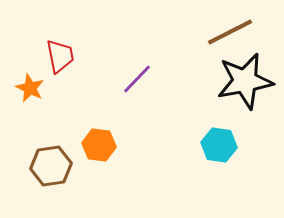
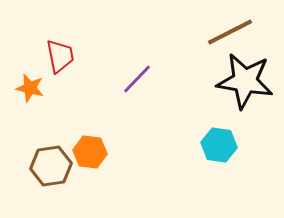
black star: rotated 20 degrees clockwise
orange star: rotated 12 degrees counterclockwise
orange hexagon: moved 9 px left, 7 px down
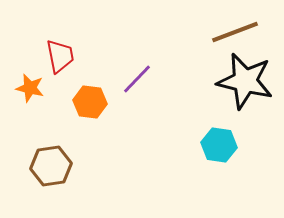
brown line: moved 5 px right; rotated 6 degrees clockwise
black star: rotated 4 degrees clockwise
orange hexagon: moved 50 px up
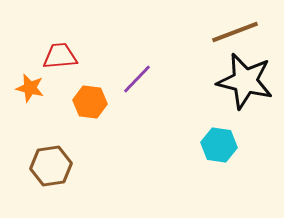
red trapezoid: rotated 84 degrees counterclockwise
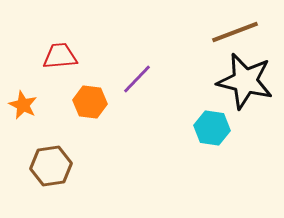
orange star: moved 7 px left, 17 px down; rotated 12 degrees clockwise
cyan hexagon: moved 7 px left, 17 px up
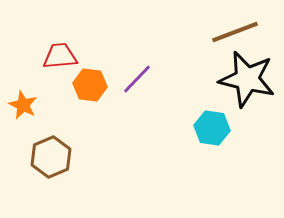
black star: moved 2 px right, 2 px up
orange hexagon: moved 17 px up
brown hexagon: moved 9 px up; rotated 15 degrees counterclockwise
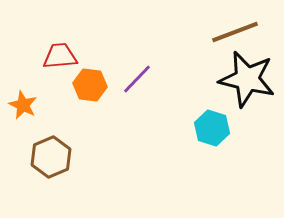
cyan hexagon: rotated 8 degrees clockwise
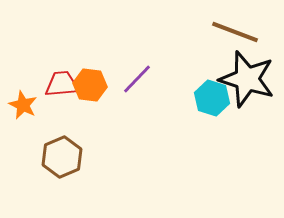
brown line: rotated 42 degrees clockwise
red trapezoid: moved 2 px right, 28 px down
black star: rotated 4 degrees clockwise
cyan hexagon: moved 30 px up
brown hexagon: moved 11 px right
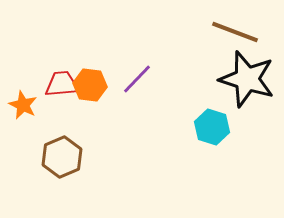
cyan hexagon: moved 29 px down
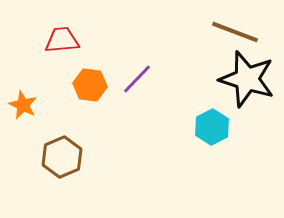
red trapezoid: moved 44 px up
cyan hexagon: rotated 16 degrees clockwise
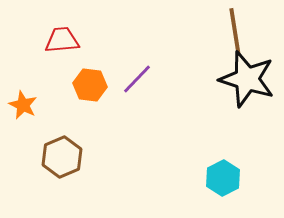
brown line: rotated 60 degrees clockwise
cyan hexagon: moved 11 px right, 51 px down
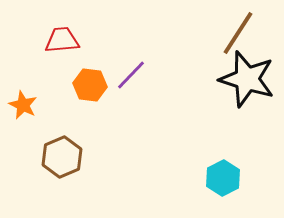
brown line: moved 3 px right, 1 px down; rotated 42 degrees clockwise
purple line: moved 6 px left, 4 px up
